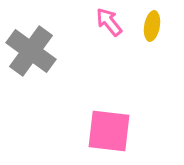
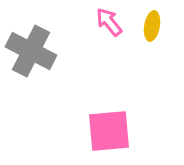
gray cross: rotated 9 degrees counterclockwise
pink square: rotated 12 degrees counterclockwise
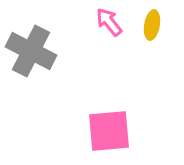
yellow ellipse: moved 1 px up
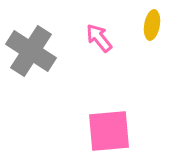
pink arrow: moved 10 px left, 16 px down
gray cross: rotated 6 degrees clockwise
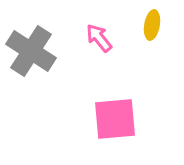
pink square: moved 6 px right, 12 px up
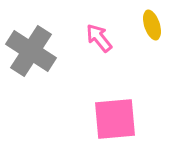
yellow ellipse: rotated 28 degrees counterclockwise
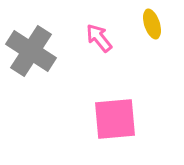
yellow ellipse: moved 1 px up
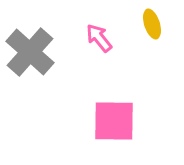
gray cross: moved 1 px left, 1 px down; rotated 9 degrees clockwise
pink square: moved 1 px left, 2 px down; rotated 6 degrees clockwise
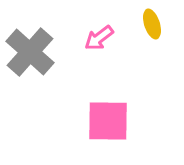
pink arrow: rotated 88 degrees counterclockwise
pink square: moved 6 px left
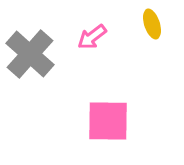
pink arrow: moved 7 px left, 1 px up
gray cross: moved 2 px down
